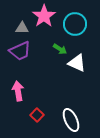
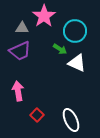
cyan circle: moved 7 px down
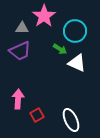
pink arrow: moved 8 px down; rotated 12 degrees clockwise
red square: rotated 16 degrees clockwise
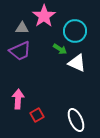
white ellipse: moved 5 px right
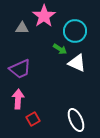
purple trapezoid: moved 18 px down
red square: moved 4 px left, 4 px down
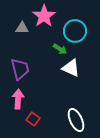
white triangle: moved 6 px left, 5 px down
purple trapezoid: rotated 80 degrees counterclockwise
red square: rotated 24 degrees counterclockwise
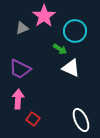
gray triangle: rotated 24 degrees counterclockwise
purple trapezoid: rotated 130 degrees clockwise
white ellipse: moved 5 px right
